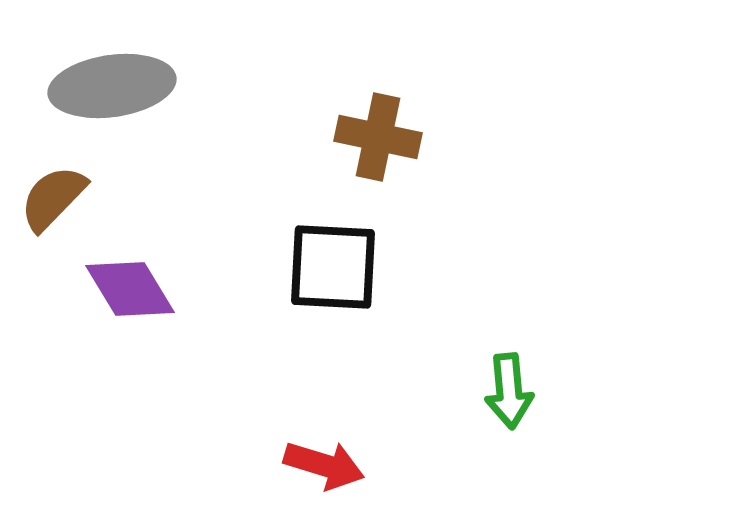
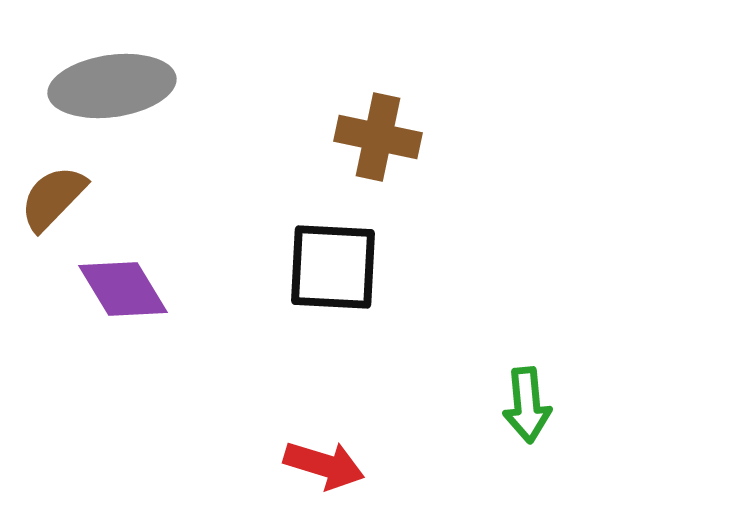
purple diamond: moved 7 px left
green arrow: moved 18 px right, 14 px down
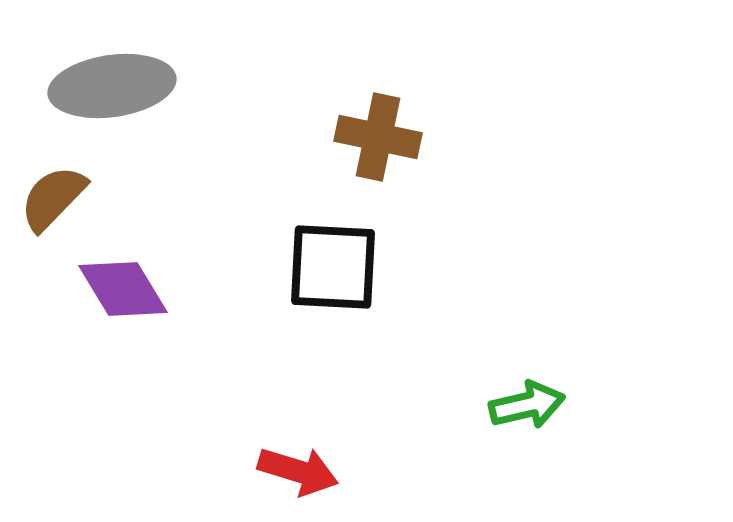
green arrow: rotated 98 degrees counterclockwise
red arrow: moved 26 px left, 6 px down
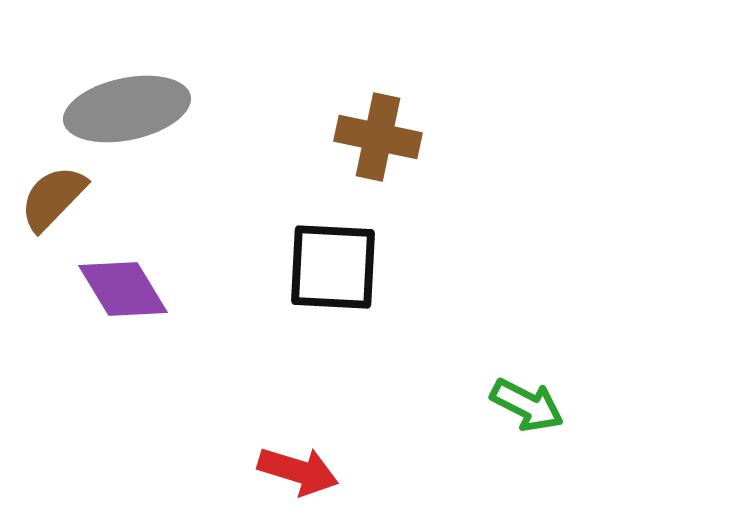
gray ellipse: moved 15 px right, 23 px down; rotated 4 degrees counterclockwise
green arrow: rotated 40 degrees clockwise
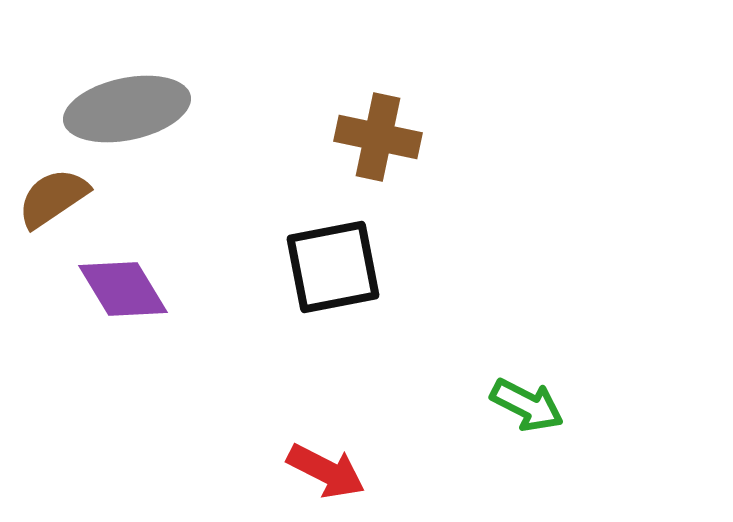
brown semicircle: rotated 12 degrees clockwise
black square: rotated 14 degrees counterclockwise
red arrow: moved 28 px right; rotated 10 degrees clockwise
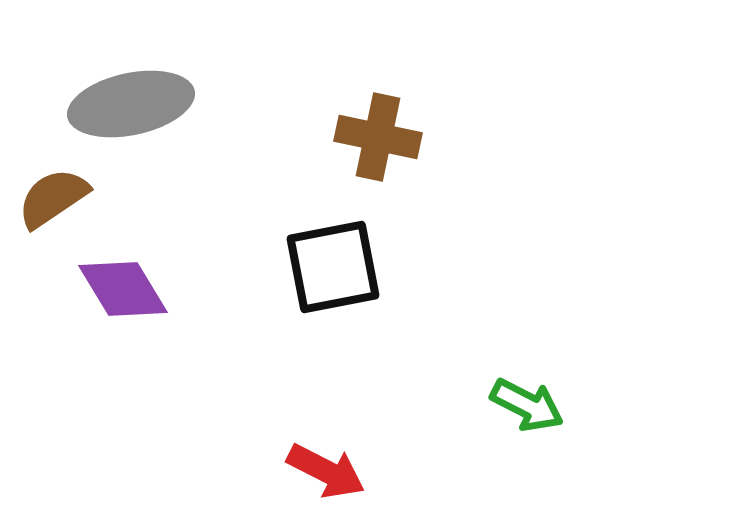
gray ellipse: moved 4 px right, 5 px up
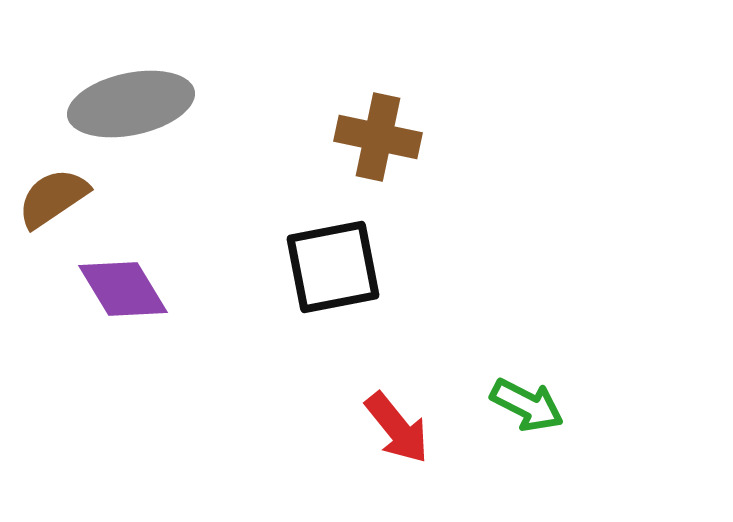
red arrow: moved 71 px right, 43 px up; rotated 24 degrees clockwise
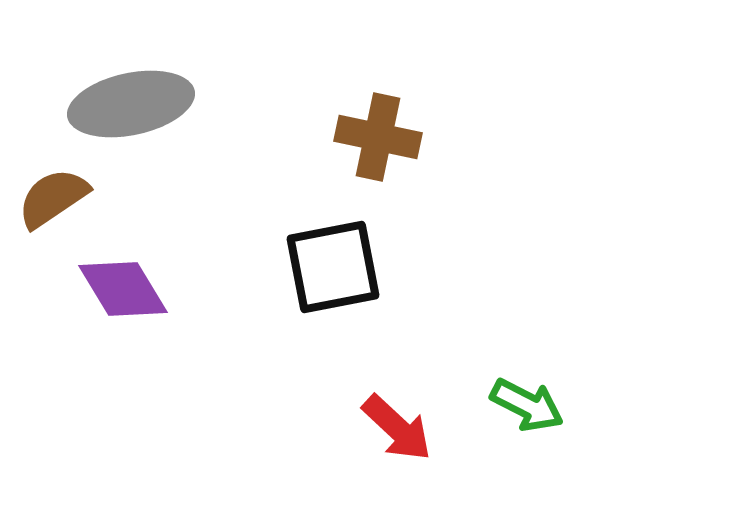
red arrow: rotated 8 degrees counterclockwise
